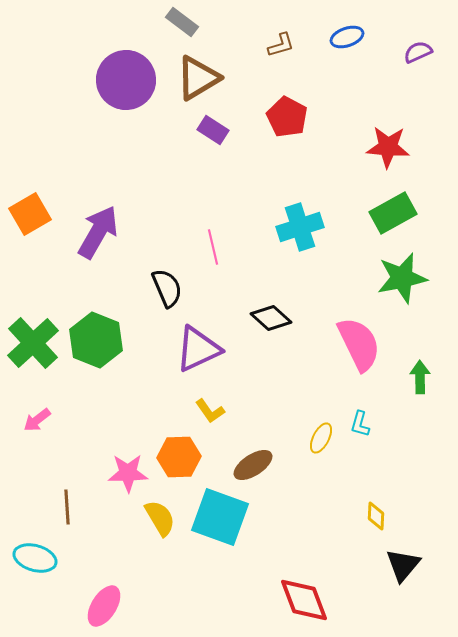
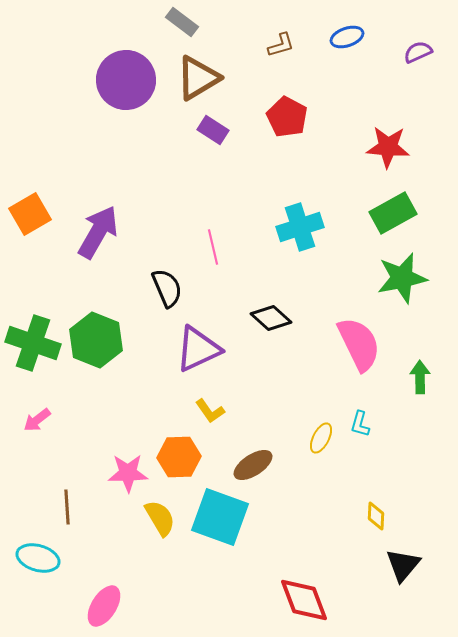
green cross: rotated 28 degrees counterclockwise
cyan ellipse: moved 3 px right
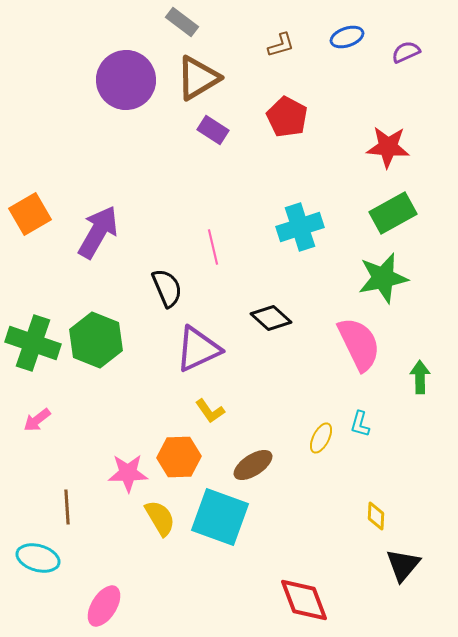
purple semicircle: moved 12 px left
green star: moved 19 px left
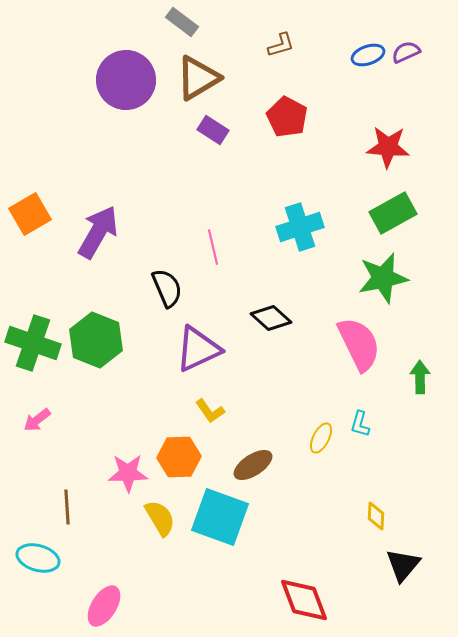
blue ellipse: moved 21 px right, 18 px down
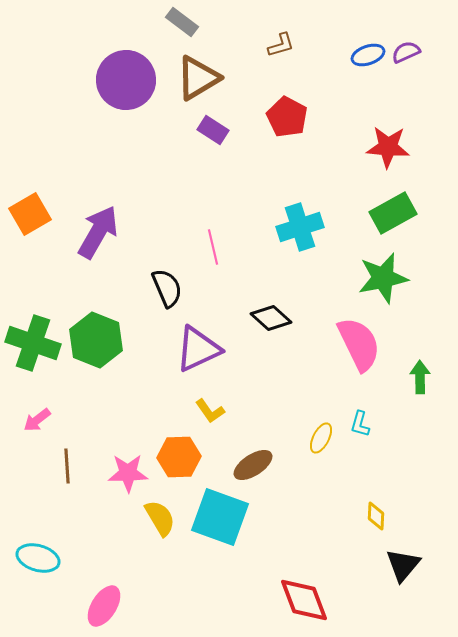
brown line: moved 41 px up
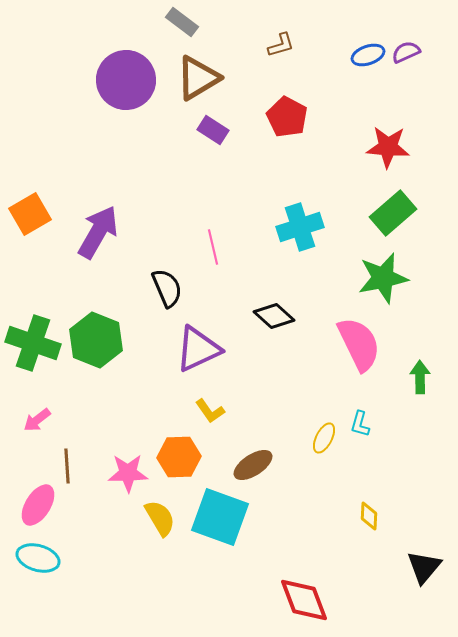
green rectangle: rotated 12 degrees counterclockwise
black diamond: moved 3 px right, 2 px up
yellow ellipse: moved 3 px right
yellow diamond: moved 7 px left
black triangle: moved 21 px right, 2 px down
pink ellipse: moved 66 px left, 101 px up
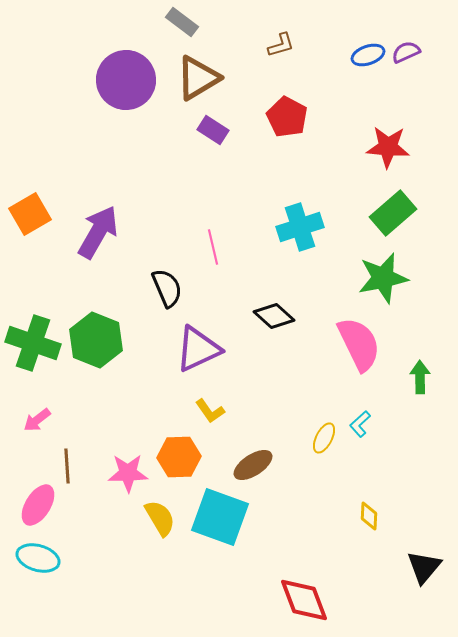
cyan L-shape: rotated 32 degrees clockwise
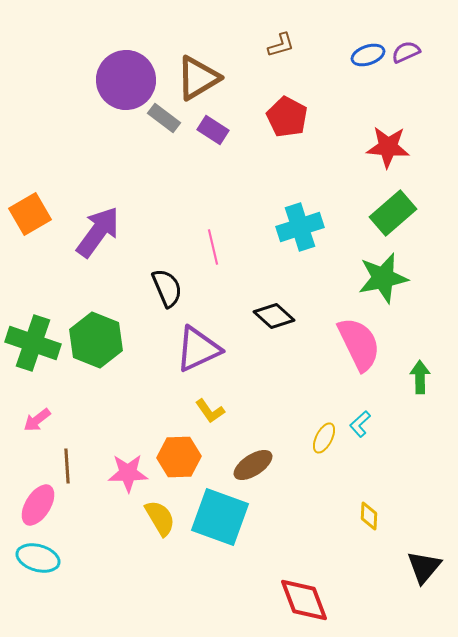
gray rectangle: moved 18 px left, 96 px down
purple arrow: rotated 6 degrees clockwise
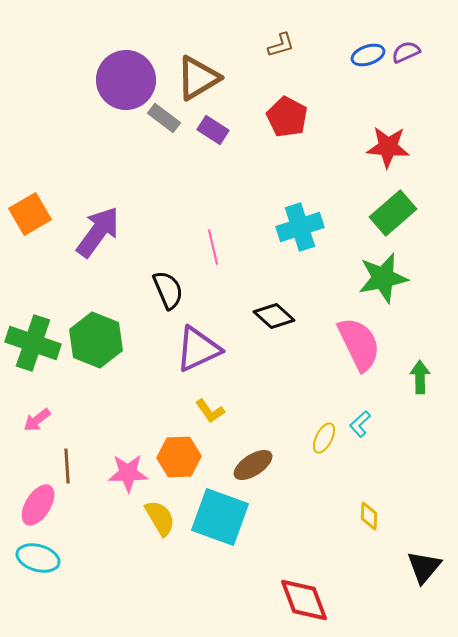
black semicircle: moved 1 px right, 2 px down
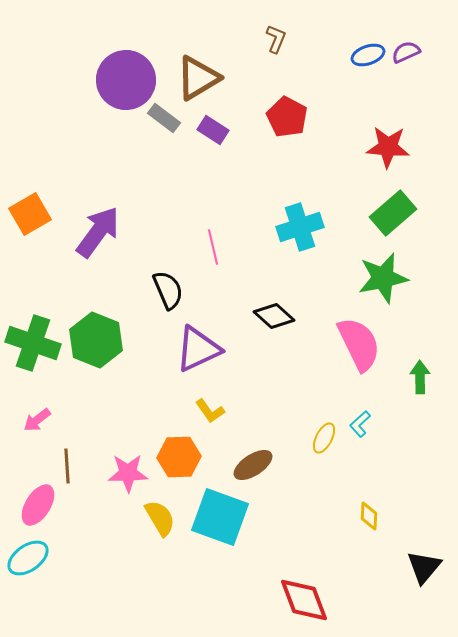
brown L-shape: moved 5 px left, 6 px up; rotated 52 degrees counterclockwise
cyan ellipse: moved 10 px left; rotated 51 degrees counterclockwise
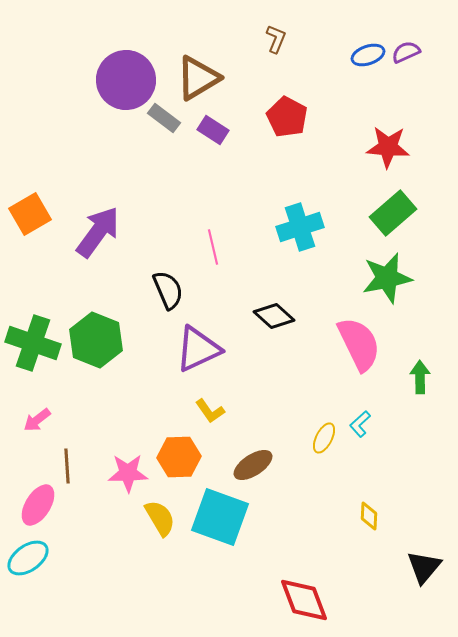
green star: moved 4 px right
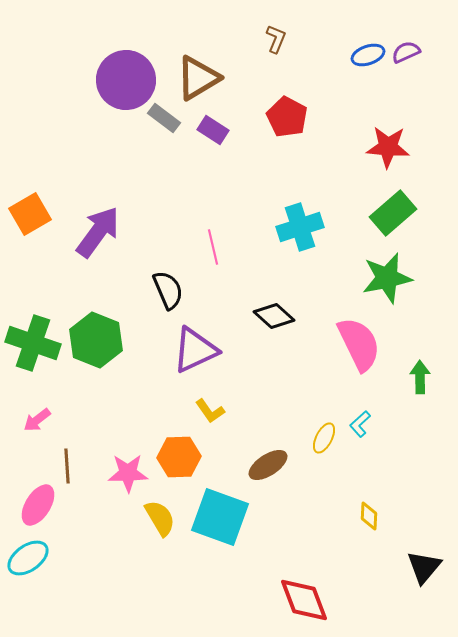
purple triangle: moved 3 px left, 1 px down
brown ellipse: moved 15 px right
